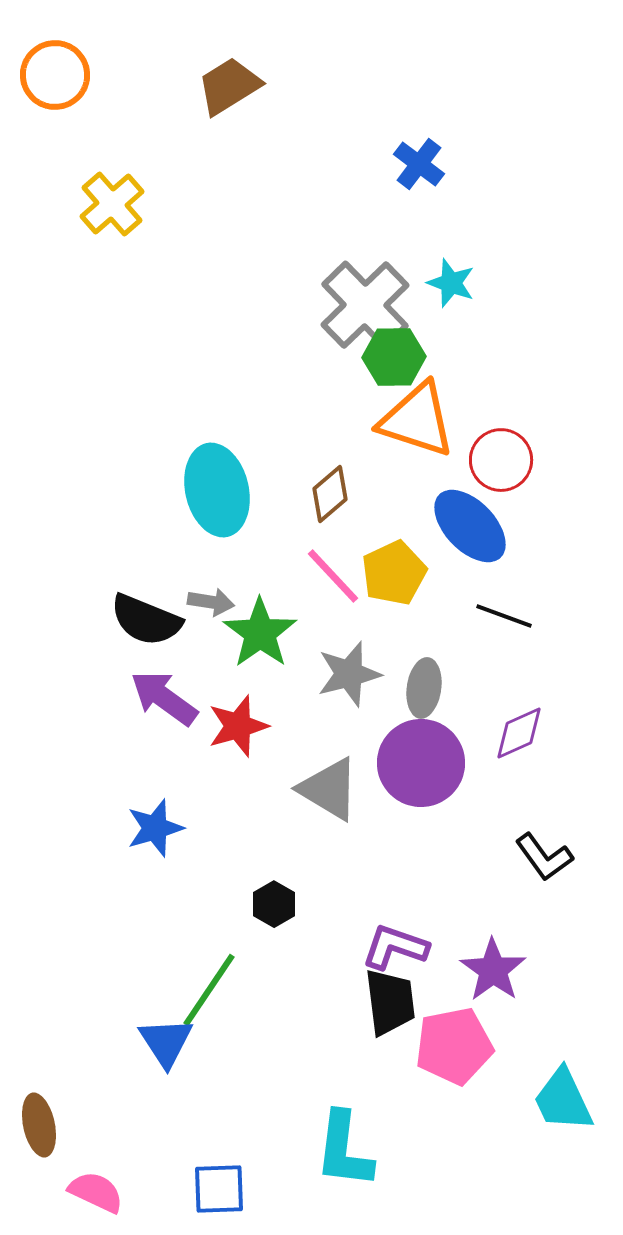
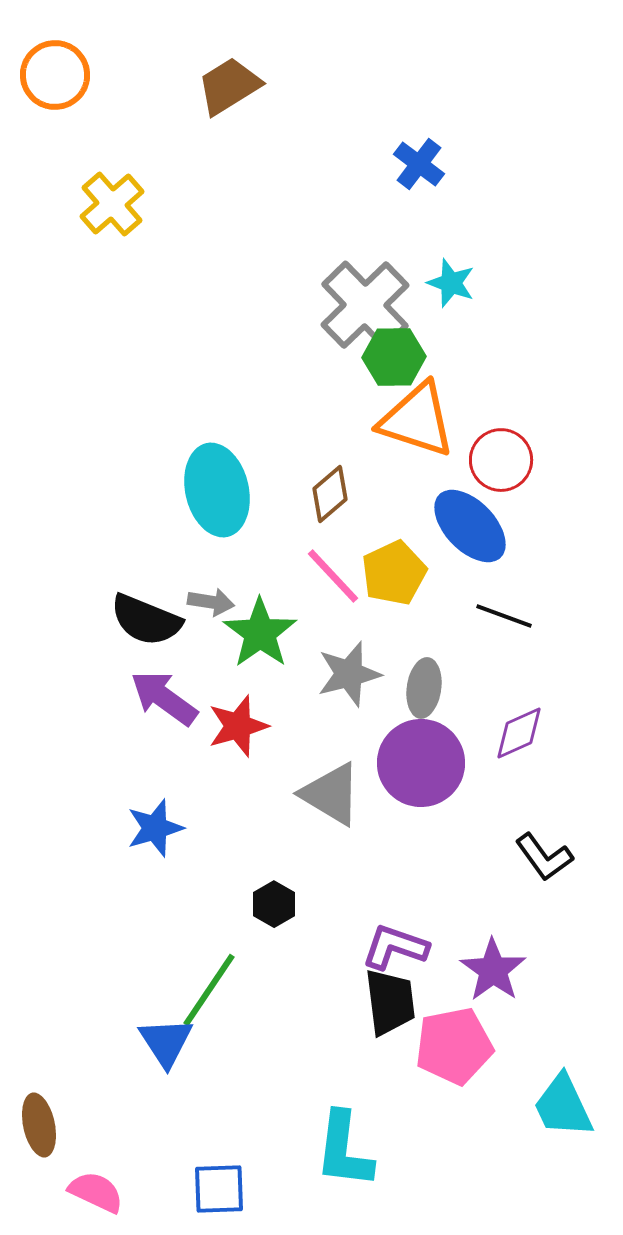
gray triangle: moved 2 px right, 5 px down
cyan trapezoid: moved 6 px down
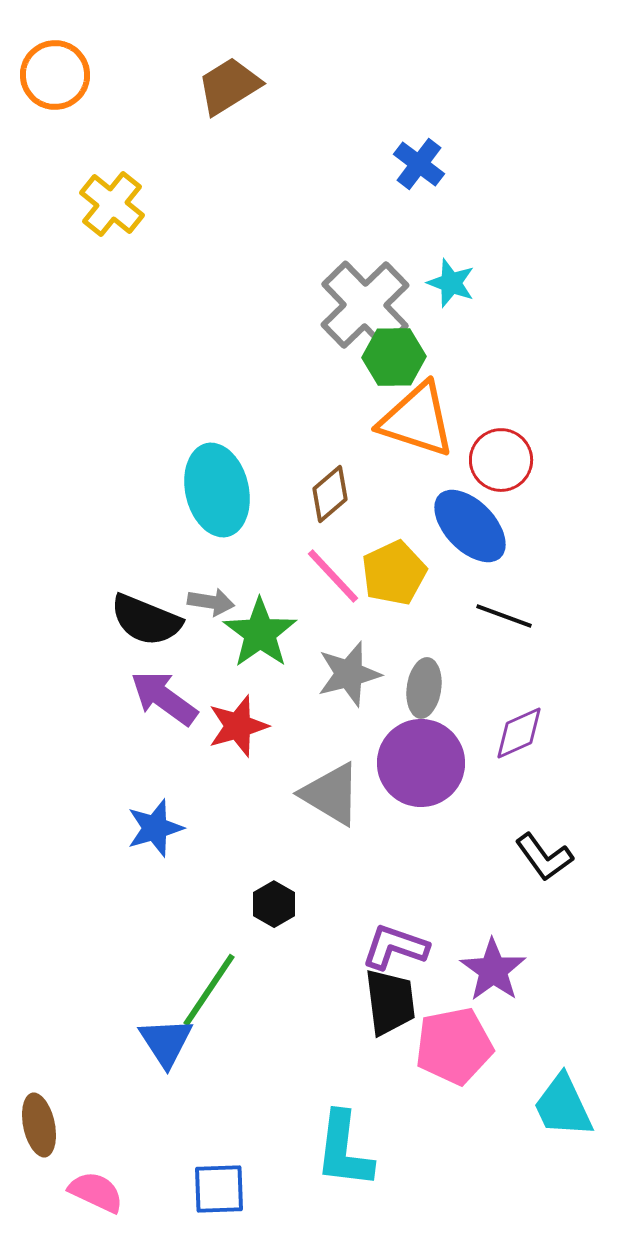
yellow cross: rotated 10 degrees counterclockwise
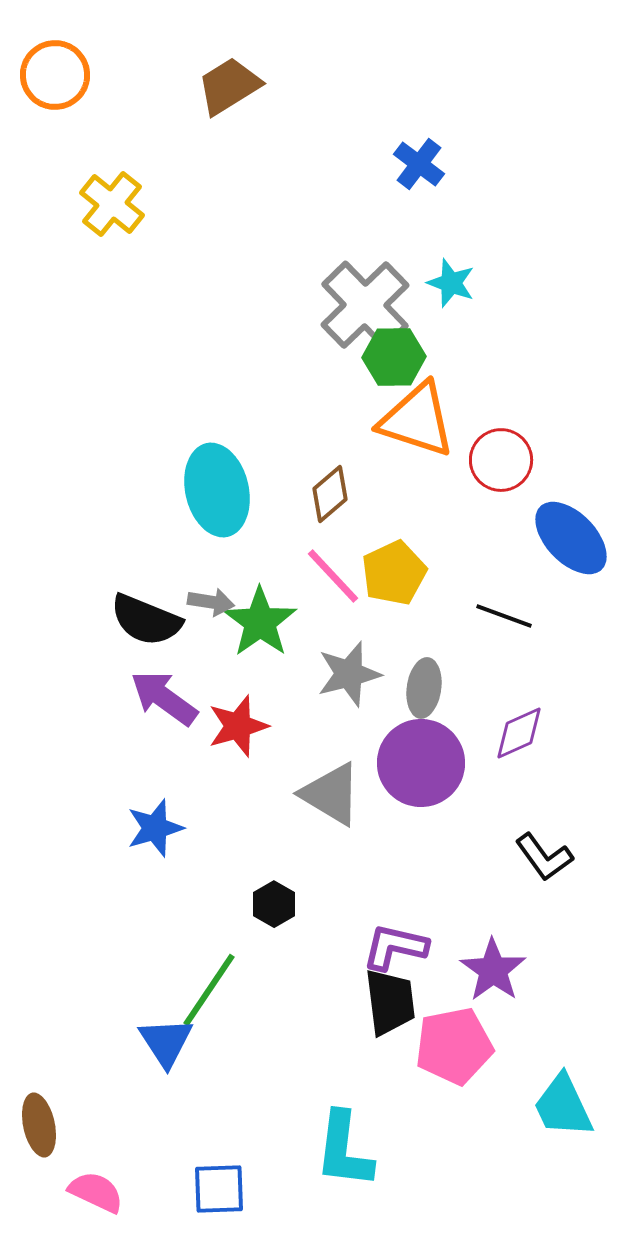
blue ellipse: moved 101 px right, 12 px down
green star: moved 11 px up
purple L-shape: rotated 6 degrees counterclockwise
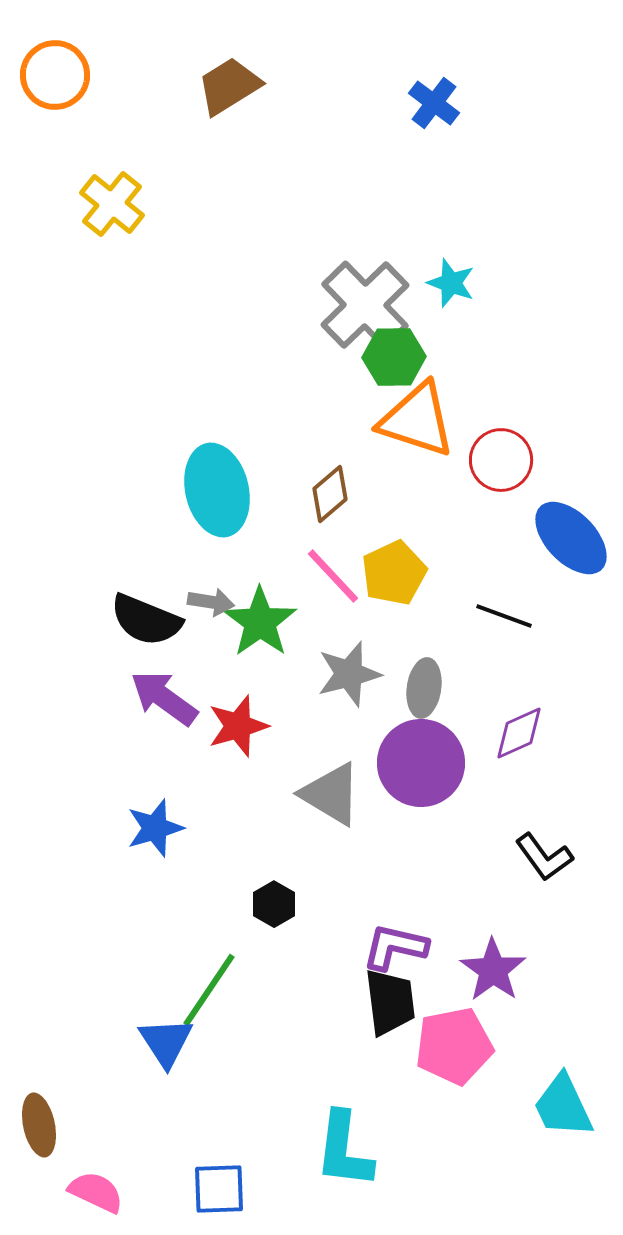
blue cross: moved 15 px right, 61 px up
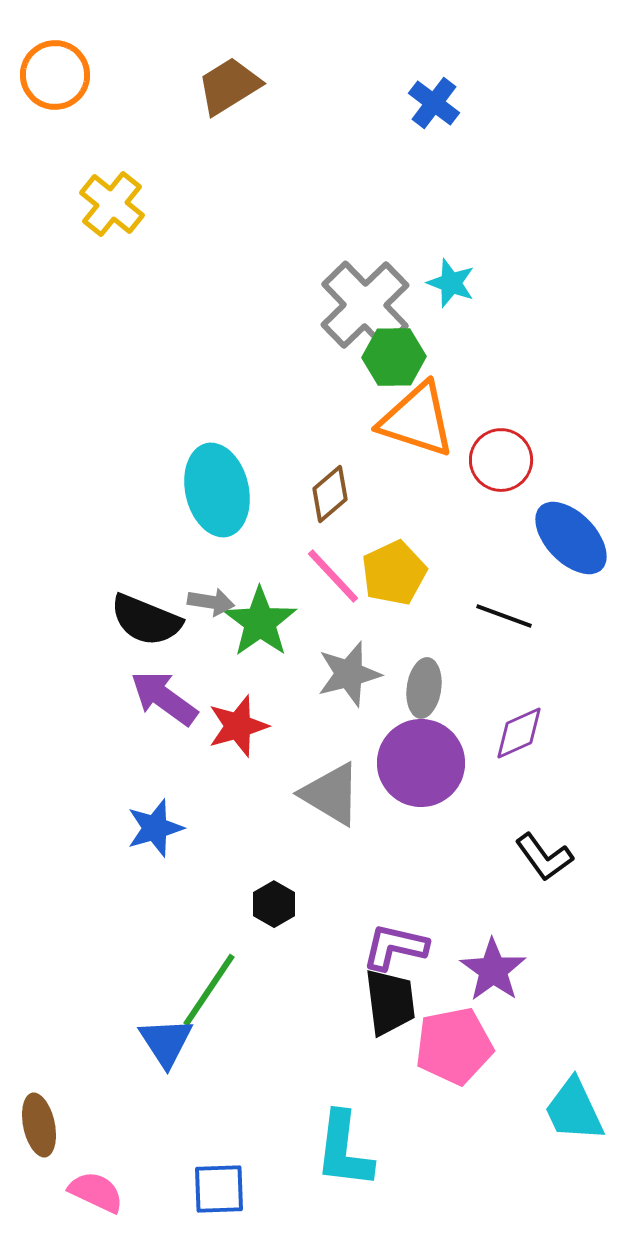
cyan trapezoid: moved 11 px right, 4 px down
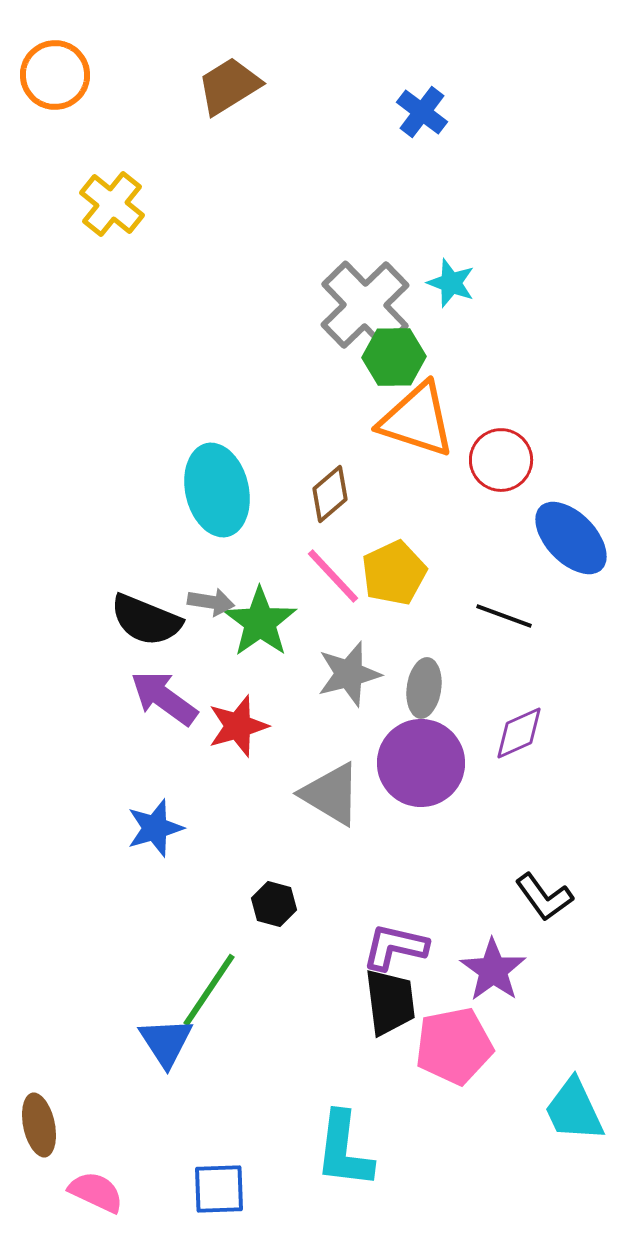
blue cross: moved 12 px left, 9 px down
black L-shape: moved 40 px down
black hexagon: rotated 15 degrees counterclockwise
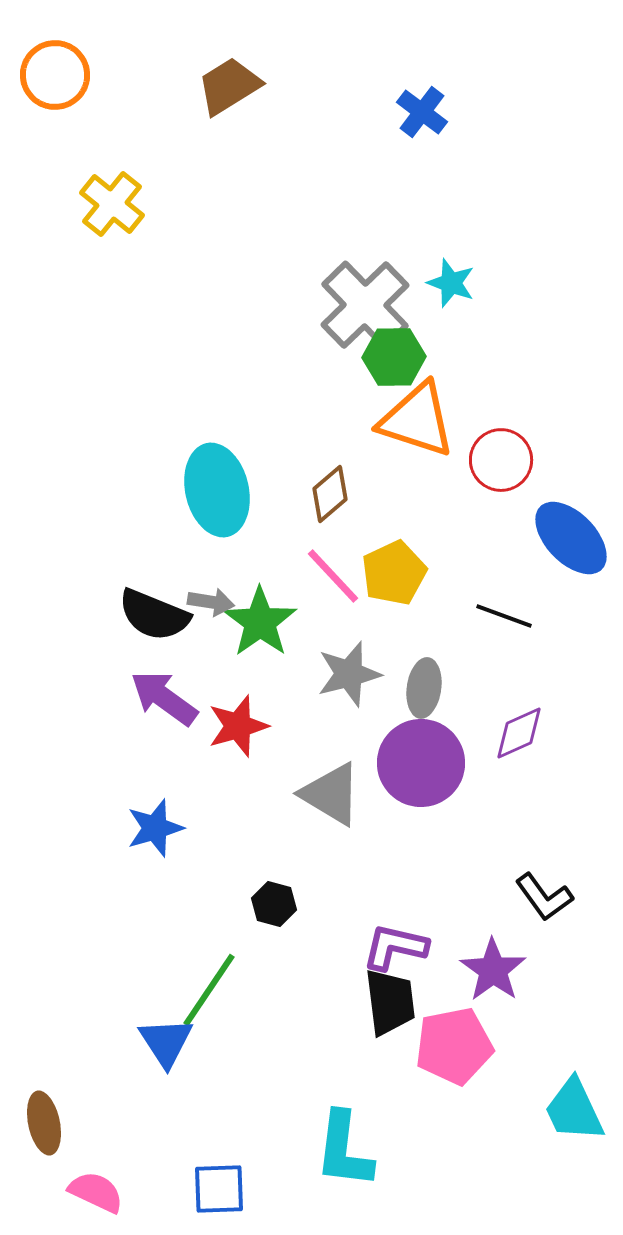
black semicircle: moved 8 px right, 5 px up
brown ellipse: moved 5 px right, 2 px up
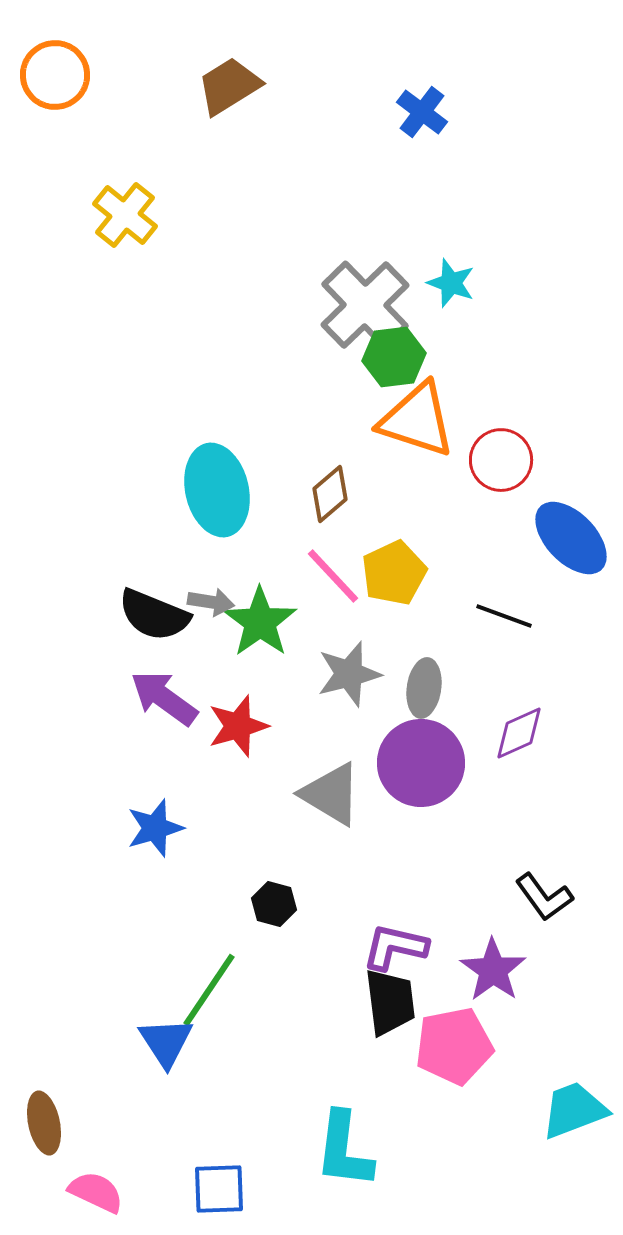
yellow cross: moved 13 px right, 11 px down
green hexagon: rotated 6 degrees counterclockwise
cyan trapezoid: rotated 94 degrees clockwise
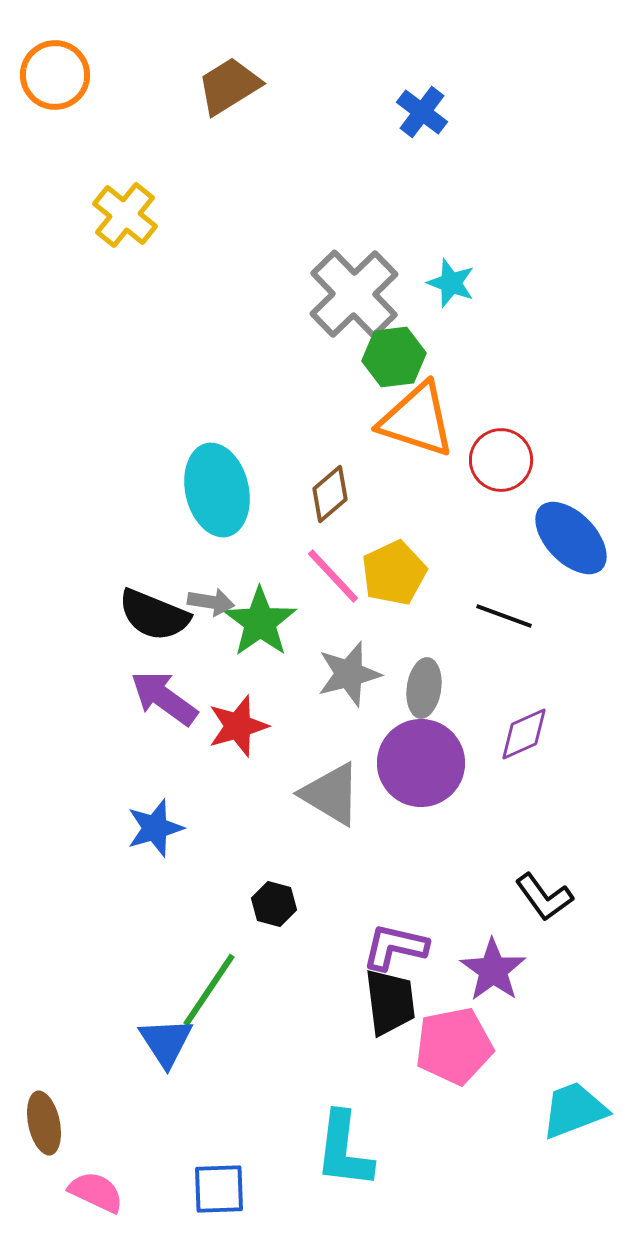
gray cross: moved 11 px left, 11 px up
purple diamond: moved 5 px right, 1 px down
